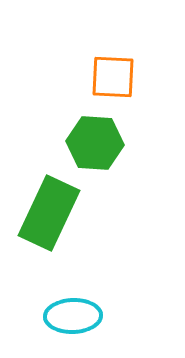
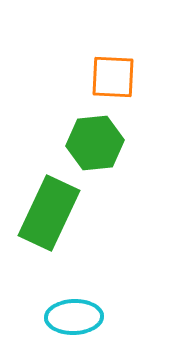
green hexagon: rotated 10 degrees counterclockwise
cyan ellipse: moved 1 px right, 1 px down
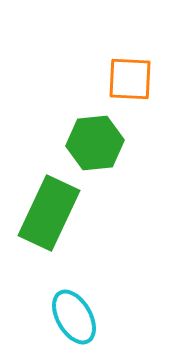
orange square: moved 17 px right, 2 px down
cyan ellipse: rotated 62 degrees clockwise
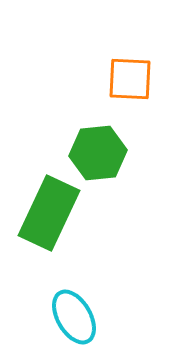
green hexagon: moved 3 px right, 10 px down
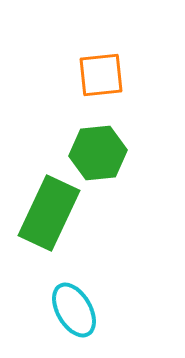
orange square: moved 29 px left, 4 px up; rotated 9 degrees counterclockwise
cyan ellipse: moved 7 px up
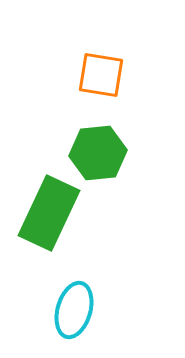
orange square: rotated 15 degrees clockwise
cyan ellipse: rotated 46 degrees clockwise
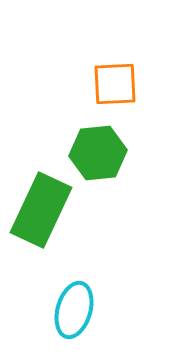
orange square: moved 14 px right, 9 px down; rotated 12 degrees counterclockwise
green rectangle: moved 8 px left, 3 px up
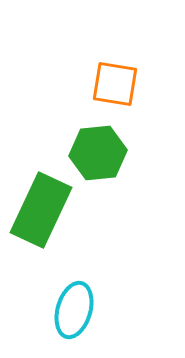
orange square: rotated 12 degrees clockwise
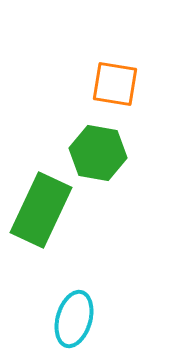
green hexagon: rotated 16 degrees clockwise
cyan ellipse: moved 9 px down
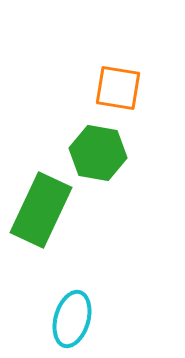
orange square: moved 3 px right, 4 px down
cyan ellipse: moved 2 px left
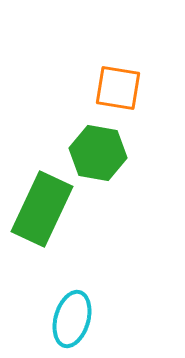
green rectangle: moved 1 px right, 1 px up
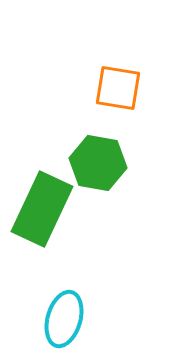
green hexagon: moved 10 px down
cyan ellipse: moved 8 px left
